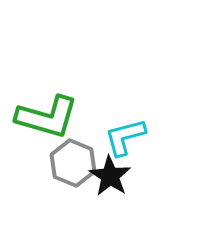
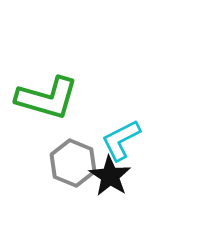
green L-shape: moved 19 px up
cyan L-shape: moved 4 px left, 3 px down; rotated 12 degrees counterclockwise
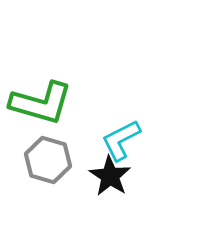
green L-shape: moved 6 px left, 5 px down
gray hexagon: moved 25 px left, 3 px up; rotated 6 degrees counterclockwise
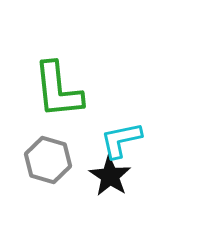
green L-shape: moved 17 px right, 13 px up; rotated 68 degrees clockwise
cyan L-shape: rotated 15 degrees clockwise
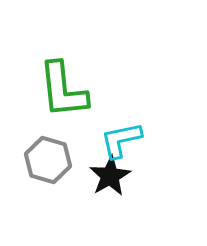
green L-shape: moved 5 px right
black star: rotated 9 degrees clockwise
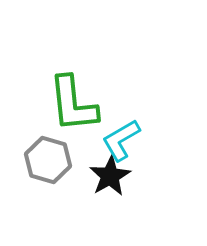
green L-shape: moved 10 px right, 14 px down
cyan L-shape: rotated 18 degrees counterclockwise
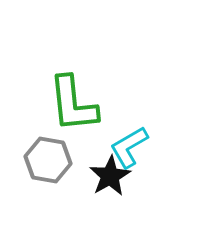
cyan L-shape: moved 8 px right, 7 px down
gray hexagon: rotated 6 degrees counterclockwise
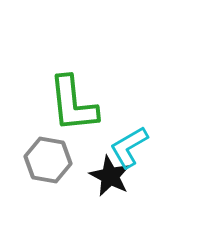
black star: rotated 15 degrees counterclockwise
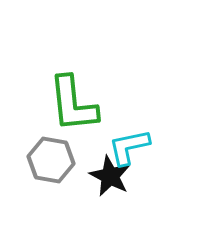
cyan L-shape: rotated 18 degrees clockwise
gray hexagon: moved 3 px right
